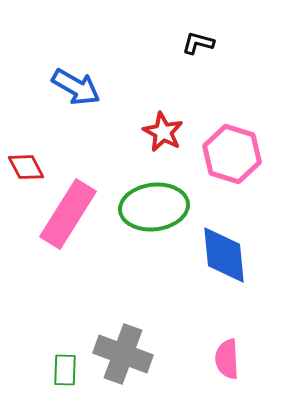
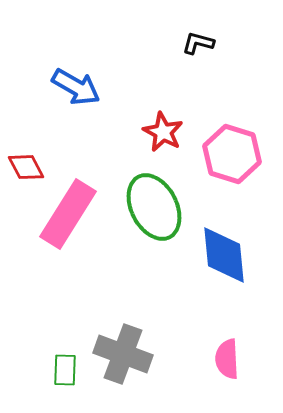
green ellipse: rotated 70 degrees clockwise
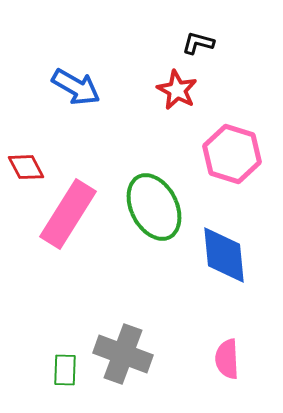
red star: moved 14 px right, 42 px up
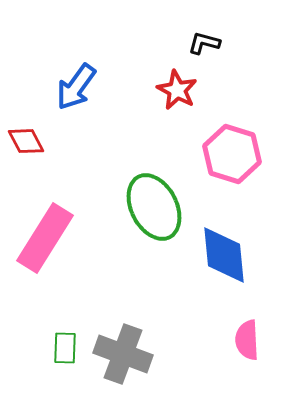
black L-shape: moved 6 px right
blue arrow: rotated 96 degrees clockwise
red diamond: moved 26 px up
pink rectangle: moved 23 px left, 24 px down
pink semicircle: moved 20 px right, 19 px up
green rectangle: moved 22 px up
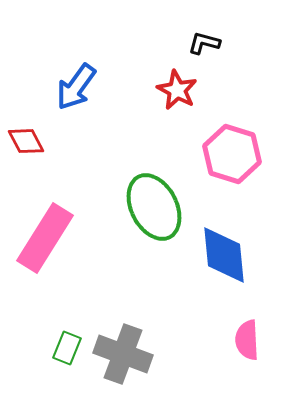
green rectangle: moved 2 px right; rotated 20 degrees clockwise
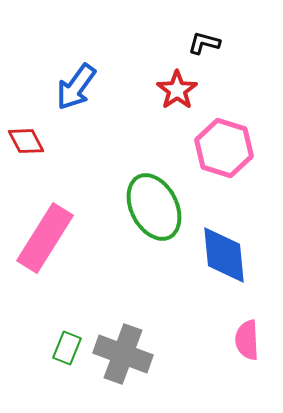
red star: rotated 9 degrees clockwise
pink hexagon: moved 8 px left, 6 px up
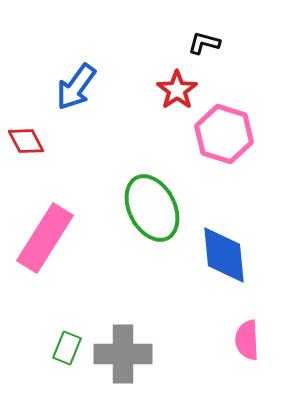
pink hexagon: moved 14 px up
green ellipse: moved 2 px left, 1 px down
gray cross: rotated 20 degrees counterclockwise
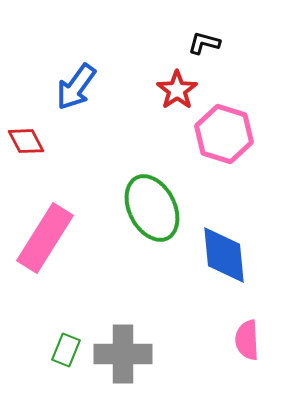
green rectangle: moved 1 px left, 2 px down
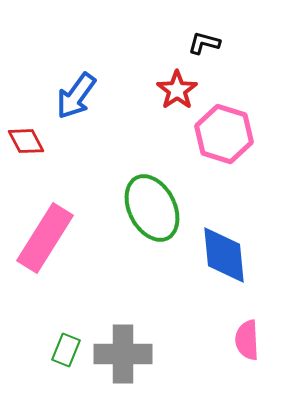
blue arrow: moved 9 px down
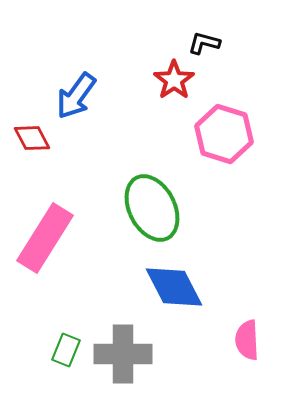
red star: moved 3 px left, 10 px up
red diamond: moved 6 px right, 3 px up
blue diamond: moved 50 px left, 32 px down; rotated 22 degrees counterclockwise
